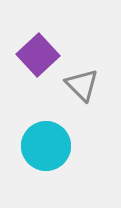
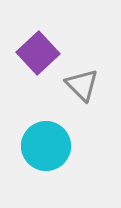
purple square: moved 2 px up
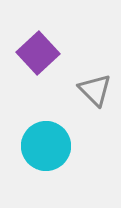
gray triangle: moved 13 px right, 5 px down
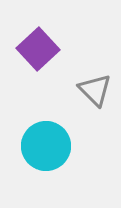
purple square: moved 4 px up
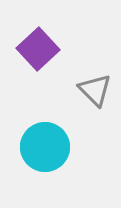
cyan circle: moved 1 px left, 1 px down
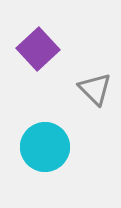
gray triangle: moved 1 px up
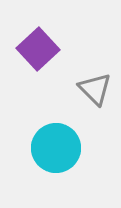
cyan circle: moved 11 px right, 1 px down
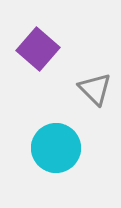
purple square: rotated 6 degrees counterclockwise
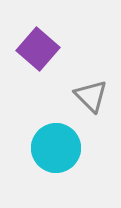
gray triangle: moved 4 px left, 7 px down
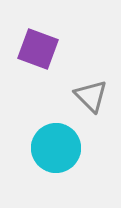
purple square: rotated 21 degrees counterclockwise
